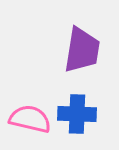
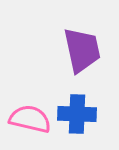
purple trapezoid: rotated 21 degrees counterclockwise
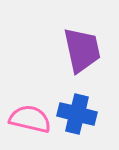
blue cross: rotated 12 degrees clockwise
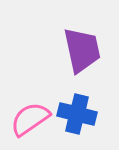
pink semicircle: rotated 48 degrees counterclockwise
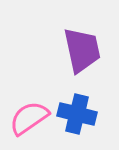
pink semicircle: moved 1 px left, 1 px up
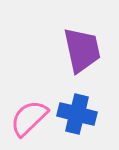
pink semicircle: rotated 9 degrees counterclockwise
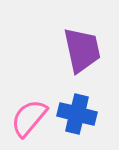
pink semicircle: rotated 6 degrees counterclockwise
